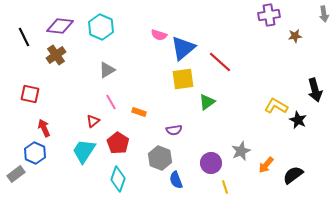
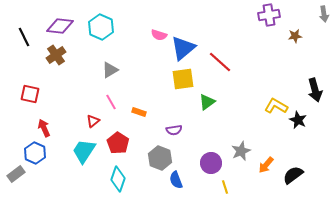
gray triangle: moved 3 px right
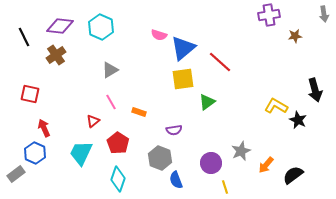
cyan trapezoid: moved 3 px left, 2 px down; rotated 8 degrees counterclockwise
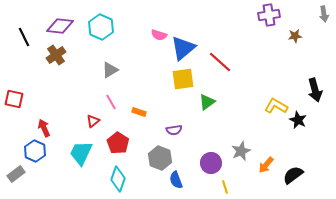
red square: moved 16 px left, 5 px down
blue hexagon: moved 2 px up
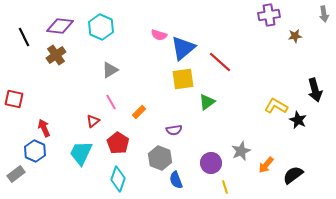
orange rectangle: rotated 64 degrees counterclockwise
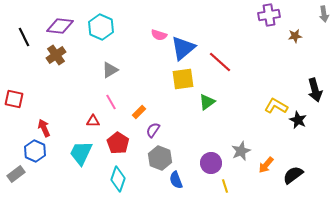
red triangle: rotated 40 degrees clockwise
purple semicircle: moved 21 px left; rotated 133 degrees clockwise
yellow line: moved 1 px up
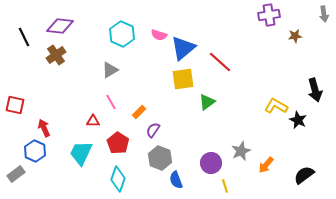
cyan hexagon: moved 21 px right, 7 px down
red square: moved 1 px right, 6 px down
black semicircle: moved 11 px right
